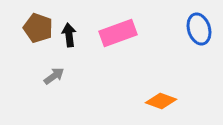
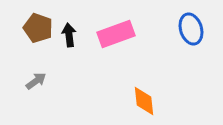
blue ellipse: moved 8 px left
pink rectangle: moved 2 px left, 1 px down
gray arrow: moved 18 px left, 5 px down
orange diamond: moved 17 px left; rotated 64 degrees clockwise
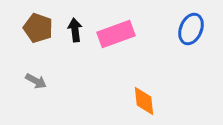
blue ellipse: rotated 40 degrees clockwise
black arrow: moved 6 px right, 5 px up
gray arrow: rotated 65 degrees clockwise
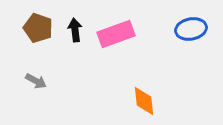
blue ellipse: rotated 56 degrees clockwise
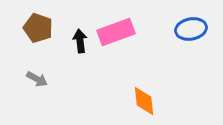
black arrow: moved 5 px right, 11 px down
pink rectangle: moved 2 px up
gray arrow: moved 1 px right, 2 px up
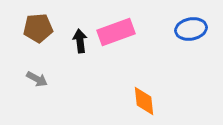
brown pentagon: rotated 24 degrees counterclockwise
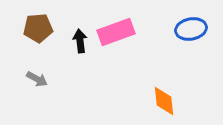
orange diamond: moved 20 px right
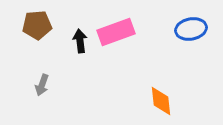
brown pentagon: moved 1 px left, 3 px up
gray arrow: moved 5 px right, 6 px down; rotated 80 degrees clockwise
orange diamond: moved 3 px left
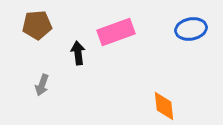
black arrow: moved 2 px left, 12 px down
orange diamond: moved 3 px right, 5 px down
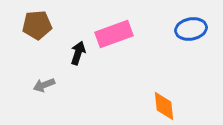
pink rectangle: moved 2 px left, 2 px down
black arrow: rotated 25 degrees clockwise
gray arrow: moved 2 px right; rotated 50 degrees clockwise
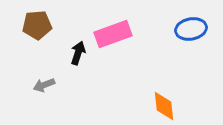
pink rectangle: moved 1 px left
